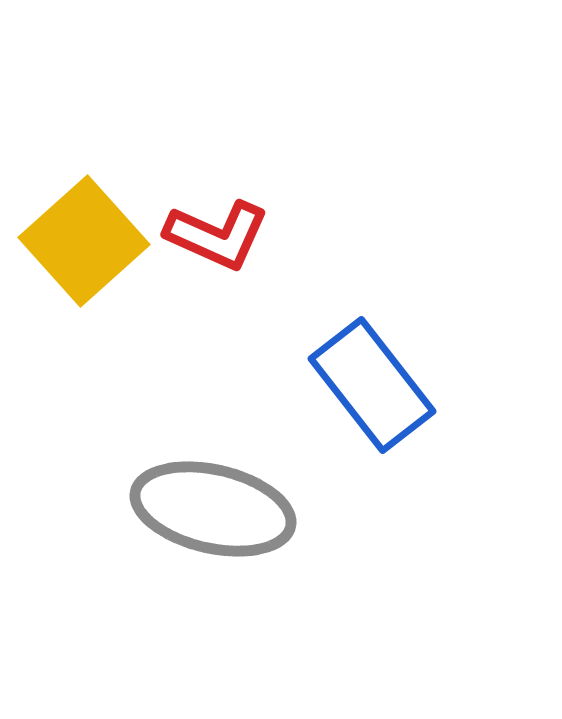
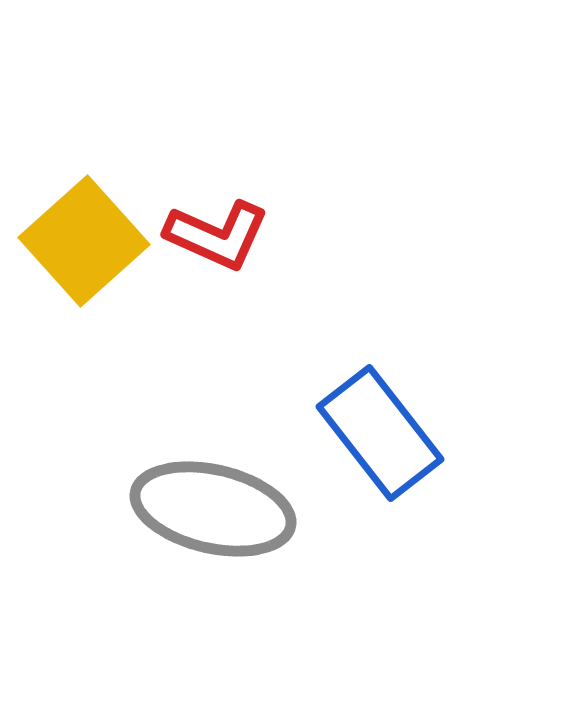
blue rectangle: moved 8 px right, 48 px down
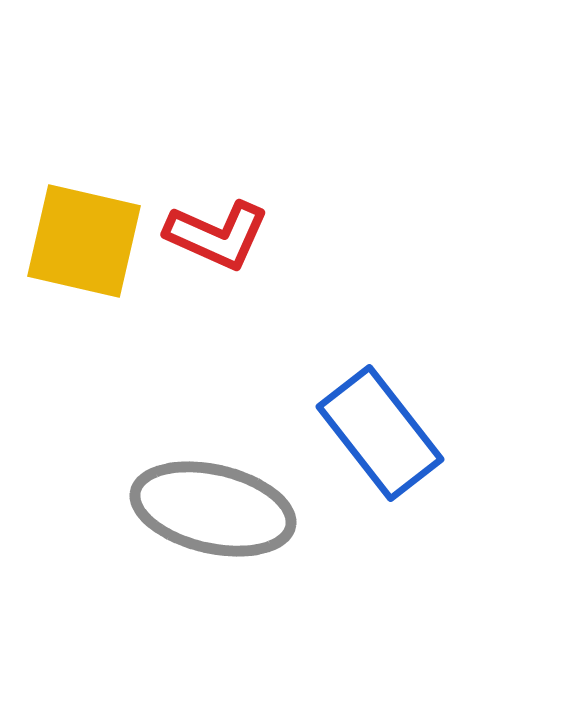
yellow square: rotated 35 degrees counterclockwise
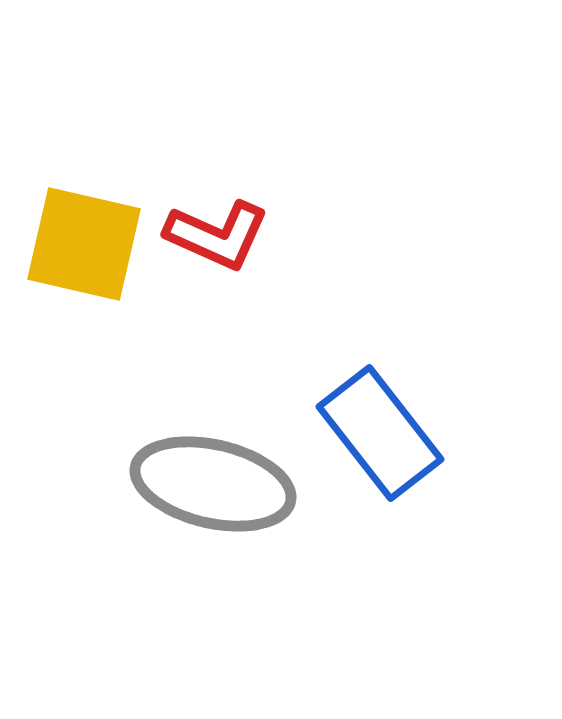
yellow square: moved 3 px down
gray ellipse: moved 25 px up
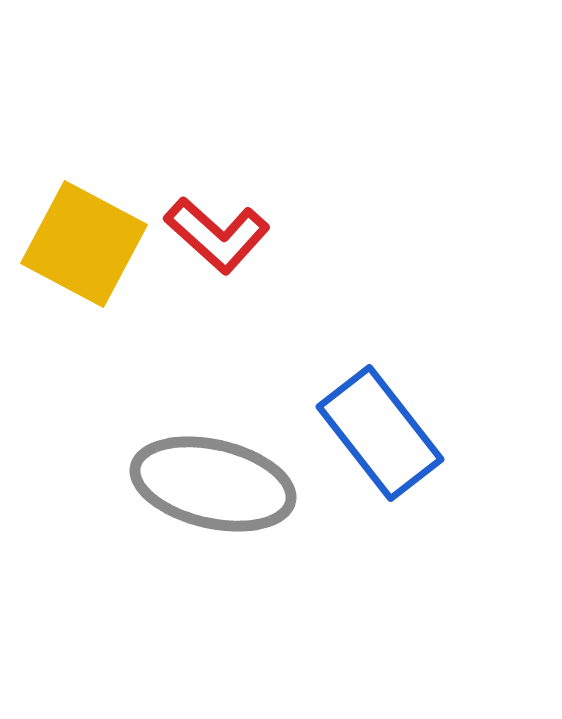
red L-shape: rotated 18 degrees clockwise
yellow square: rotated 15 degrees clockwise
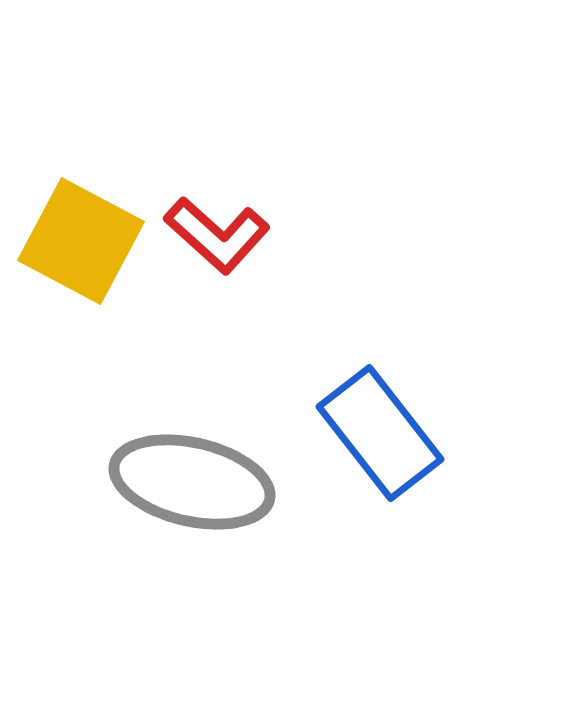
yellow square: moved 3 px left, 3 px up
gray ellipse: moved 21 px left, 2 px up
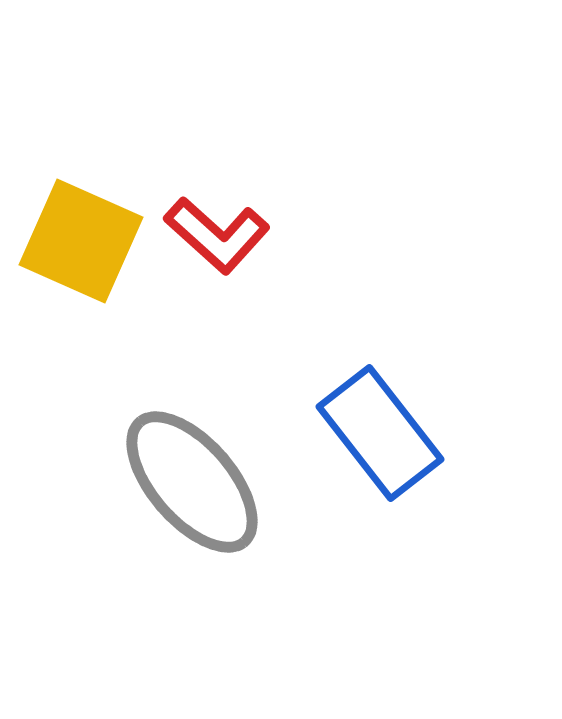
yellow square: rotated 4 degrees counterclockwise
gray ellipse: rotated 36 degrees clockwise
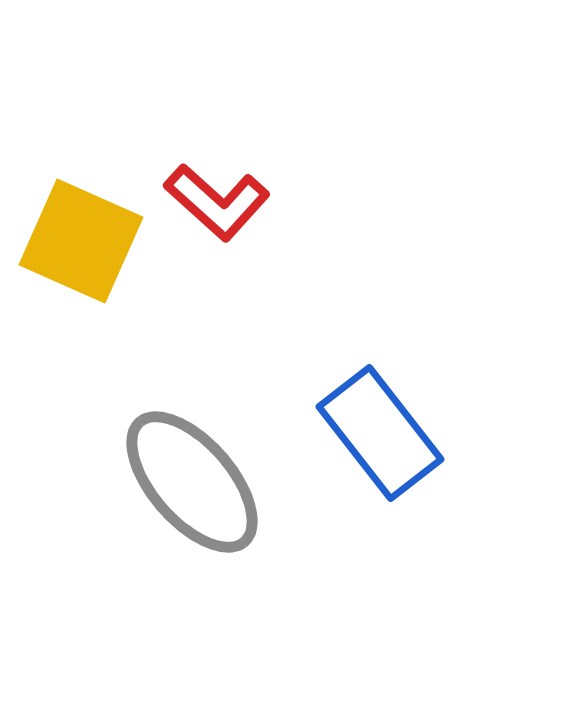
red L-shape: moved 33 px up
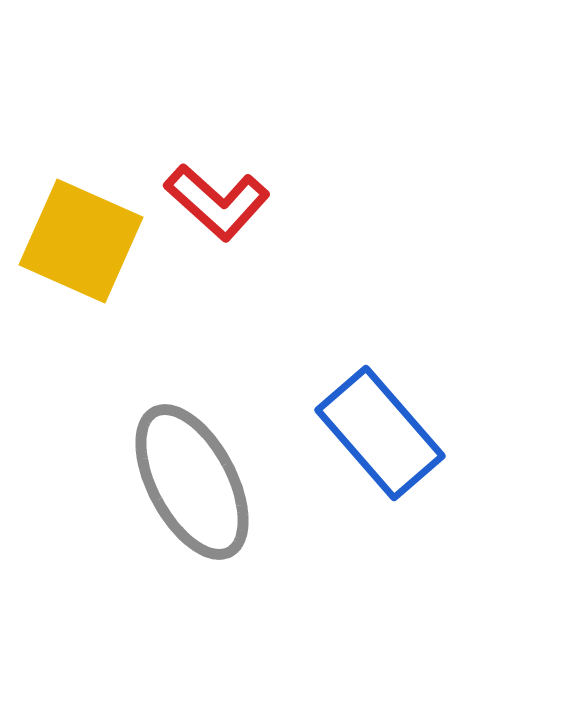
blue rectangle: rotated 3 degrees counterclockwise
gray ellipse: rotated 13 degrees clockwise
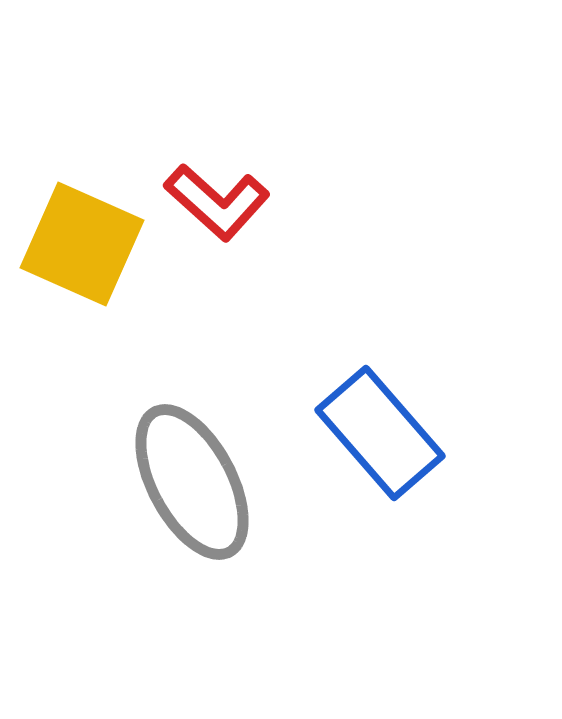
yellow square: moved 1 px right, 3 px down
